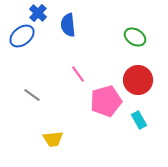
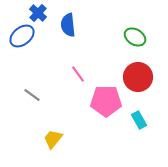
red circle: moved 3 px up
pink pentagon: rotated 16 degrees clockwise
yellow trapezoid: rotated 135 degrees clockwise
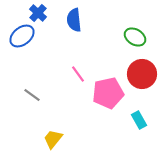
blue semicircle: moved 6 px right, 5 px up
red circle: moved 4 px right, 3 px up
pink pentagon: moved 2 px right, 8 px up; rotated 12 degrees counterclockwise
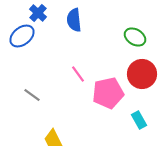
yellow trapezoid: rotated 65 degrees counterclockwise
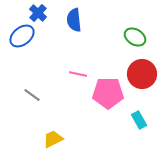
pink line: rotated 42 degrees counterclockwise
pink pentagon: rotated 12 degrees clockwise
yellow trapezoid: rotated 90 degrees clockwise
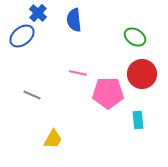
pink line: moved 1 px up
gray line: rotated 12 degrees counterclockwise
cyan rectangle: moved 1 px left; rotated 24 degrees clockwise
yellow trapezoid: rotated 145 degrees clockwise
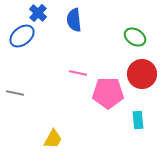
gray line: moved 17 px left, 2 px up; rotated 12 degrees counterclockwise
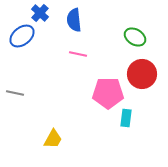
blue cross: moved 2 px right
pink line: moved 19 px up
cyan rectangle: moved 12 px left, 2 px up; rotated 12 degrees clockwise
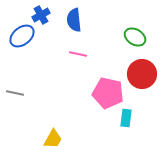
blue cross: moved 1 px right, 2 px down; rotated 18 degrees clockwise
pink pentagon: rotated 12 degrees clockwise
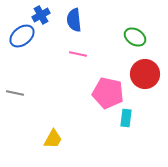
red circle: moved 3 px right
